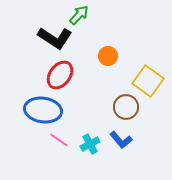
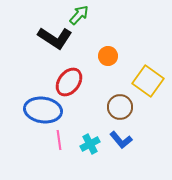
red ellipse: moved 9 px right, 7 px down
brown circle: moved 6 px left
pink line: rotated 48 degrees clockwise
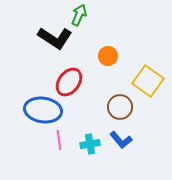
green arrow: rotated 20 degrees counterclockwise
cyan cross: rotated 18 degrees clockwise
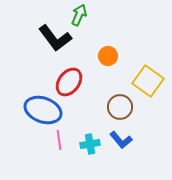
black L-shape: rotated 20 degrees clockwise
blue ellipse: rotated 12 degrees clockwise
